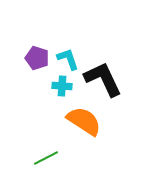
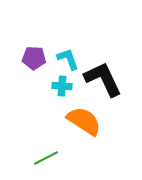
purple pentagon: moved 3 px left; rotated 15 degrees counterclockwise
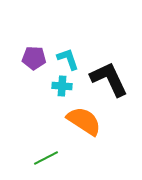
black L-shape: moved 6 px right
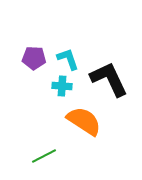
green line: moved 2 px left, 2 px up
